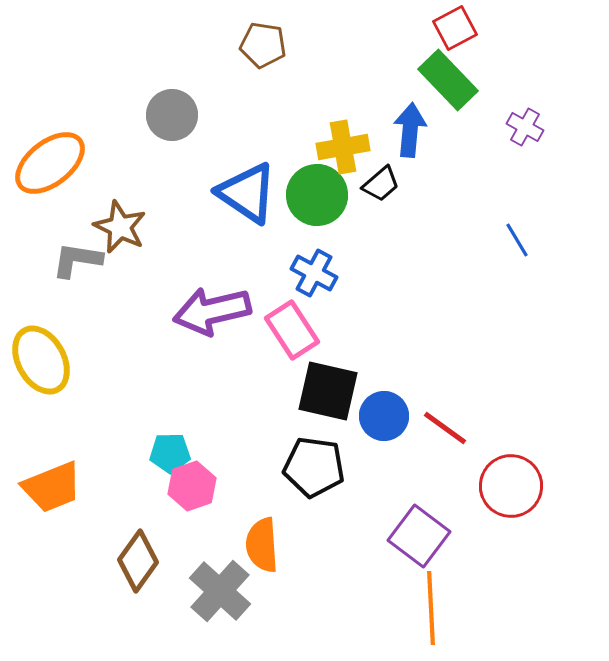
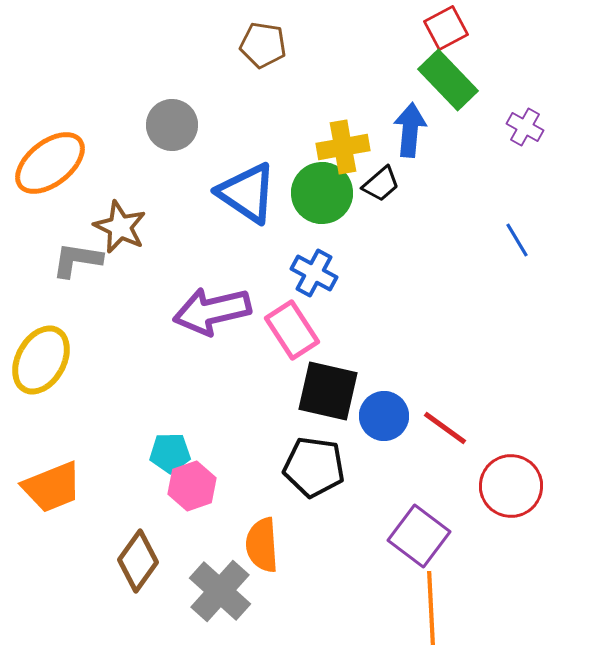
red square: moved 9 px left
gray circle: moved 10 px down
green circle: moved 5 px right, 2 px up
yellow ellipse: rotated 58 degrees clockwise
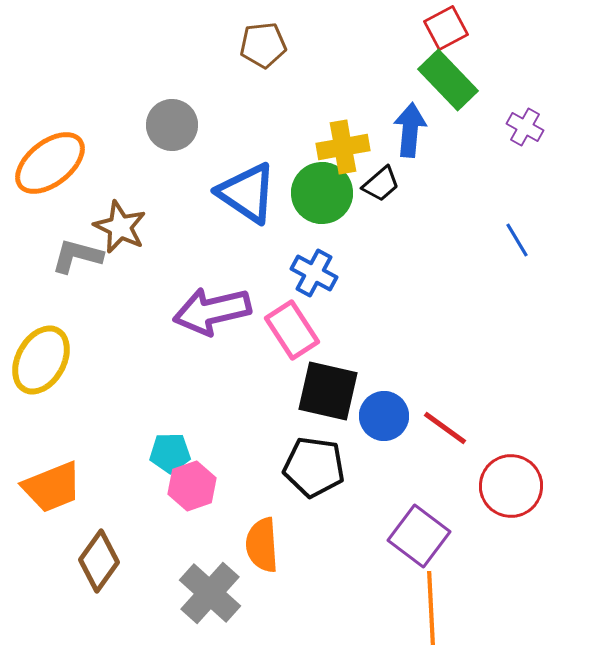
brown pentagon: rotated 15 degrees counterclockwise
gray L-shape: moved 4 px up; rotated 6 degrees clockwise
brown diamond: moved 39 px left
gray cross: moved 10 px left, 2 px down
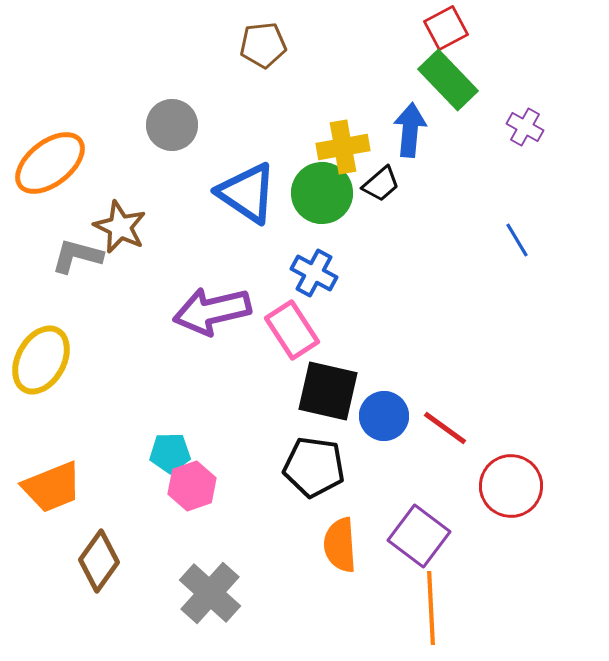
orange semicircle: moved 78 px right
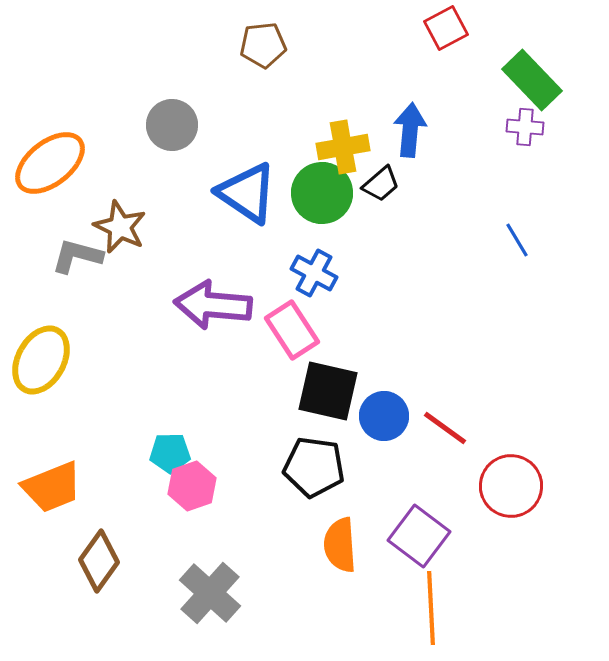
green rectangle: moved 84 px right
purple cross: rotated 24 degrees counterclockwise
purple arrow: moved 1 px right, 6 px up; rotated 18 degrees clockwise
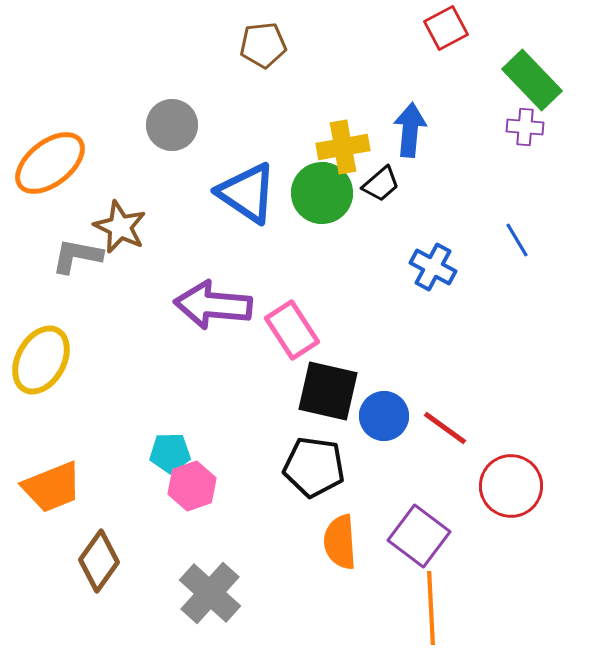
gray L-shape: rotated 4 degrees counterclockwise
blue cross: moved 119 px right, 6 px up
orange semicircle: moved 3 px up
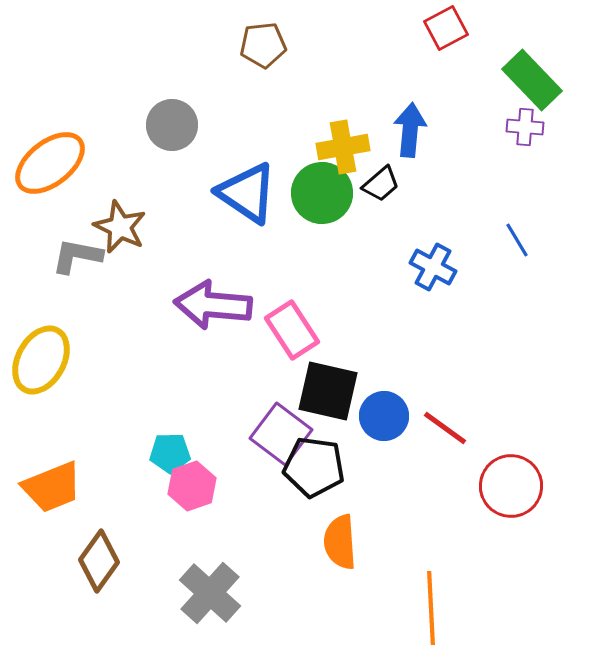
purple square: moved 138 px left, 102 px up
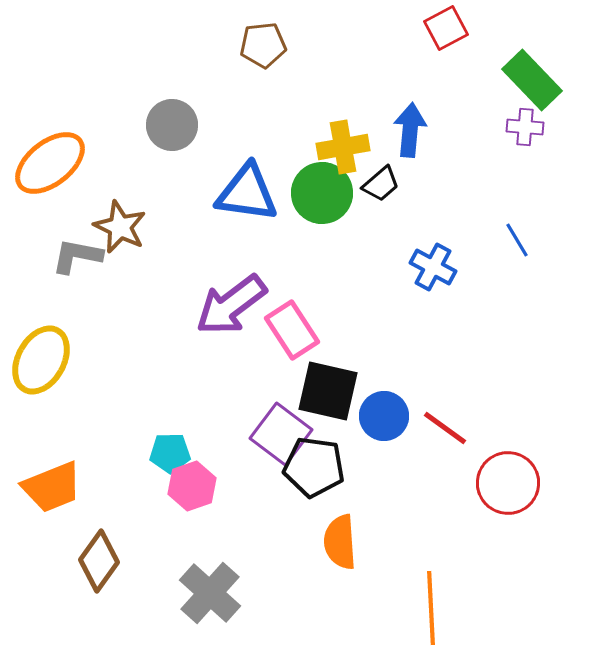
blue triangle: rotated 26 degrees counterclockwise
purple arrow: moved 18 px right; rotated 42 degrees counterclockwise
red circle: moved 3 px left, 3 px up
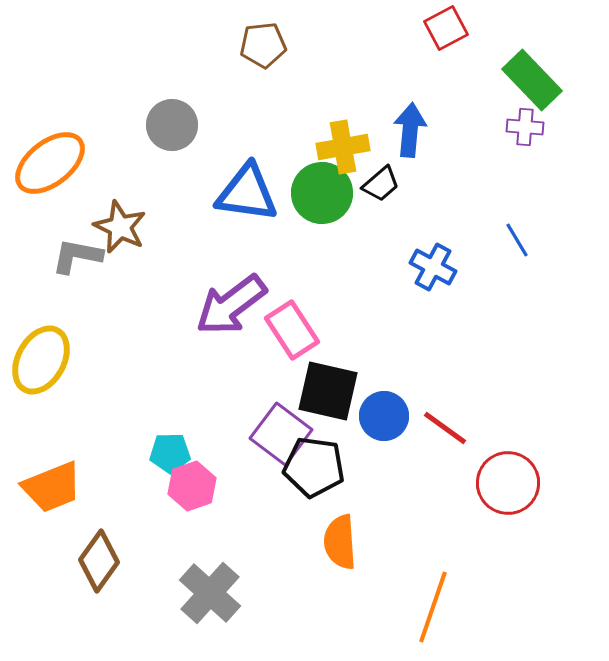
orange line: moved 2 px right, 1 px up; rotated 22 degrees clockwise
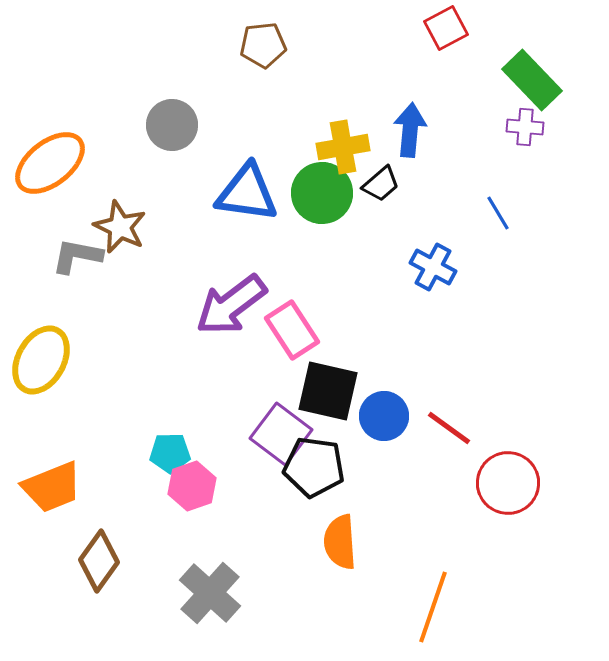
blue line: moved 19 px left, 27 px up
red line: moved 4 px right
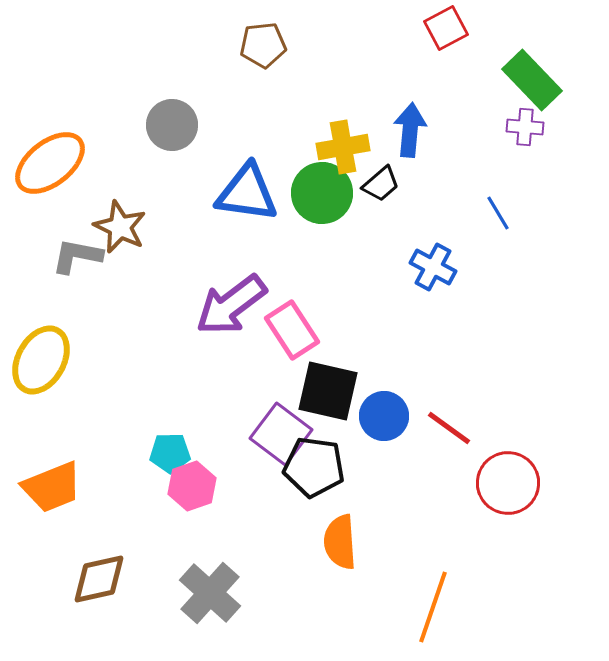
brown diamond: moved 18 px down; rotated 42 degrees clockwise
